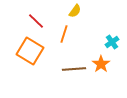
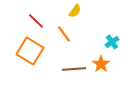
orange line: rotated 54 degrees counterclockwise
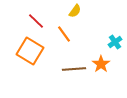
cyan cross: moved 3 px right
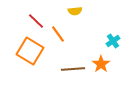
yellow semicircle: rotated 48 degrees clockwise
orange line: moved 6 px left
cyan cross: moved 2 px left, 1 px up
brown line: moved 1 px left
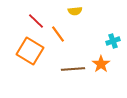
cyan cross: rotated 16 degrees clockwise
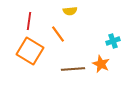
yellow semicircle: moved 5 px left
red line: moved 7 px left; rotated 54 degrees clockwise
orange star: rotated 12 degrees counterclockwise
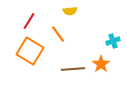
red line: rotated 24 degrees clockwise
orange star: rotated 12 degrees clockwise
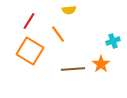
yellow semicircle: moved 1 px left, 1 px up
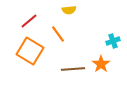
red line: rotated 18 degrees clockwise
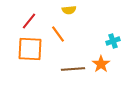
red line: rotated 12 degrees counterclockwise
orange square: moved 2 px up; rotated 28 degrees counterclockwise
